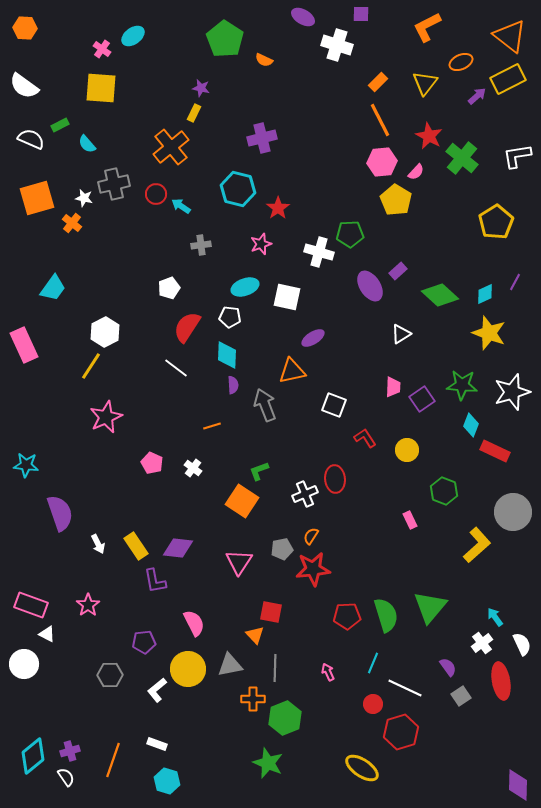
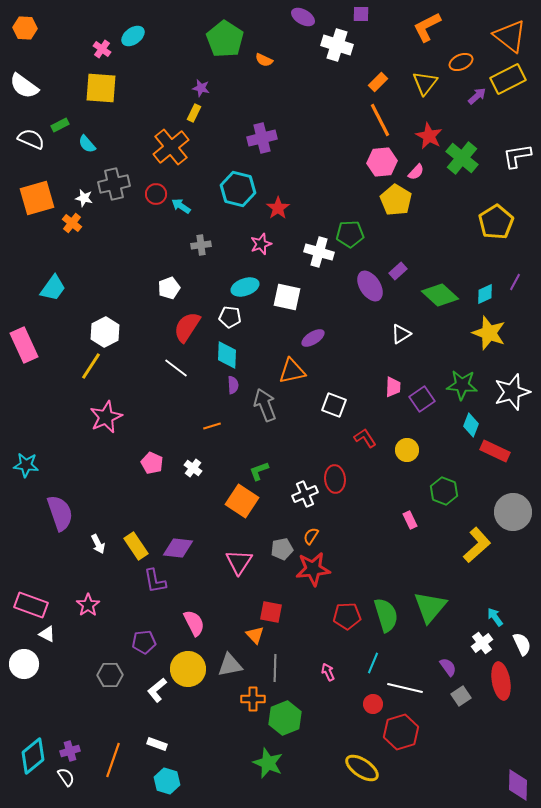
white line at (405, 688): rotated 12 degrees counterclockwise
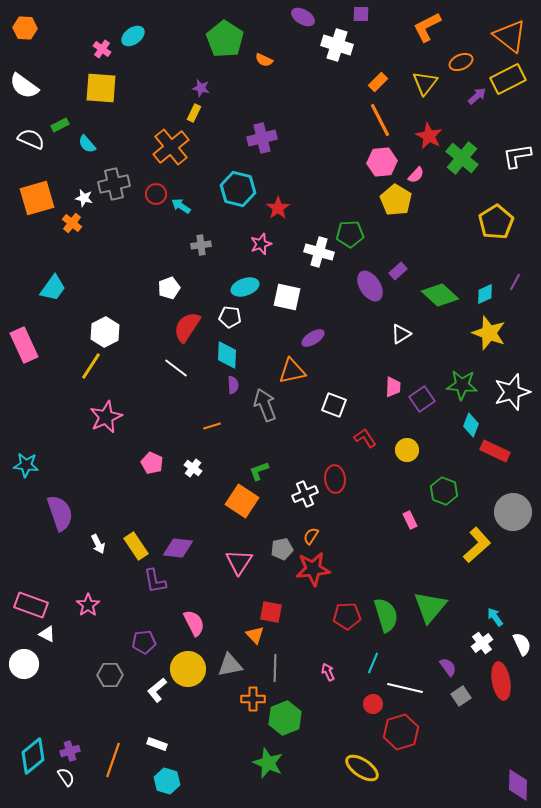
pink semicircle at (416, 172): moved 3 px down
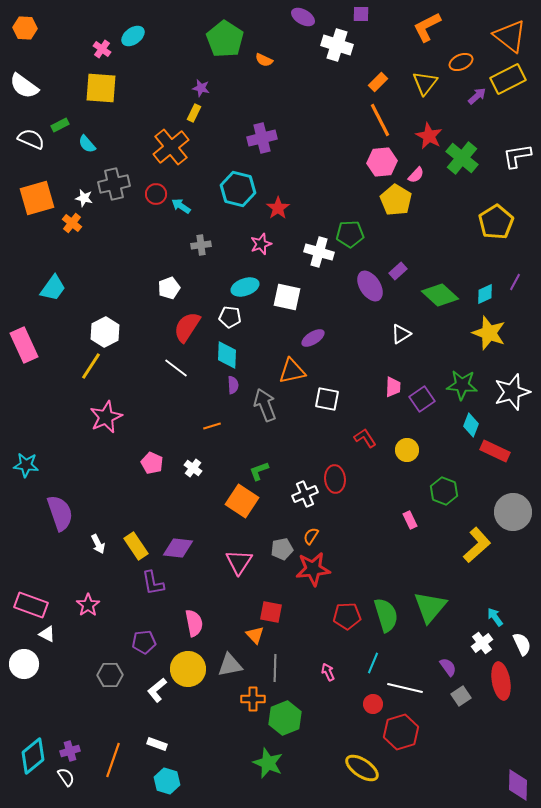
white square at (334, 405): moved 7 px left, 6 px up; rotated 10 degrees counterclockwise
purple L-shape at (155, 581): moved 2 px left, 2 px down
pink semicircle at (194, 623): rotated 16 degrees clockwise
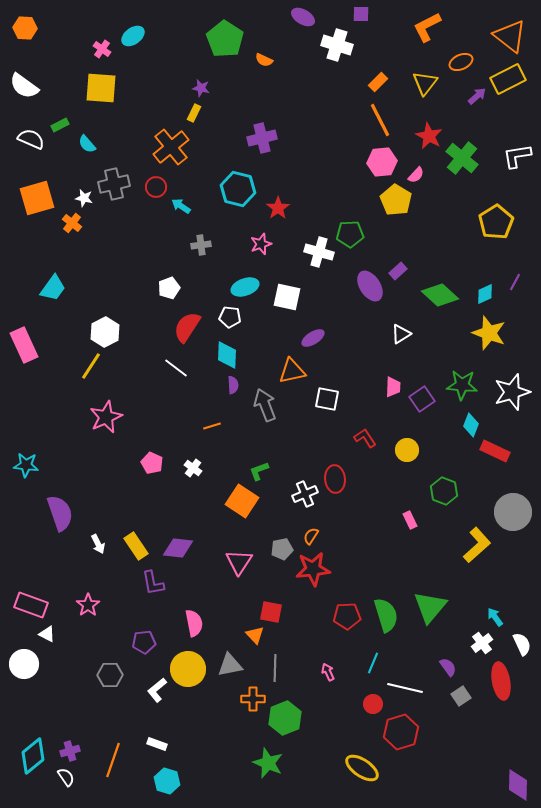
red circle at (156, 194): moved 7 px up
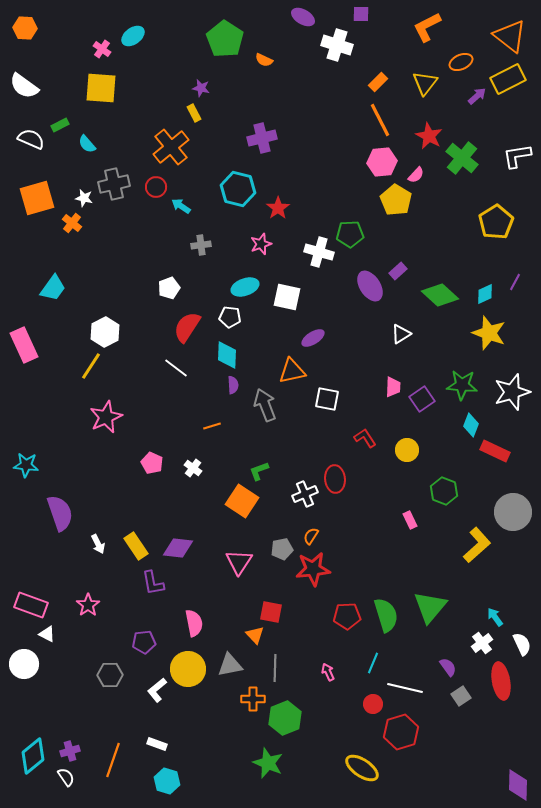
yellow rectangle at (194, 113): rotated 54 degrees counterclockwise
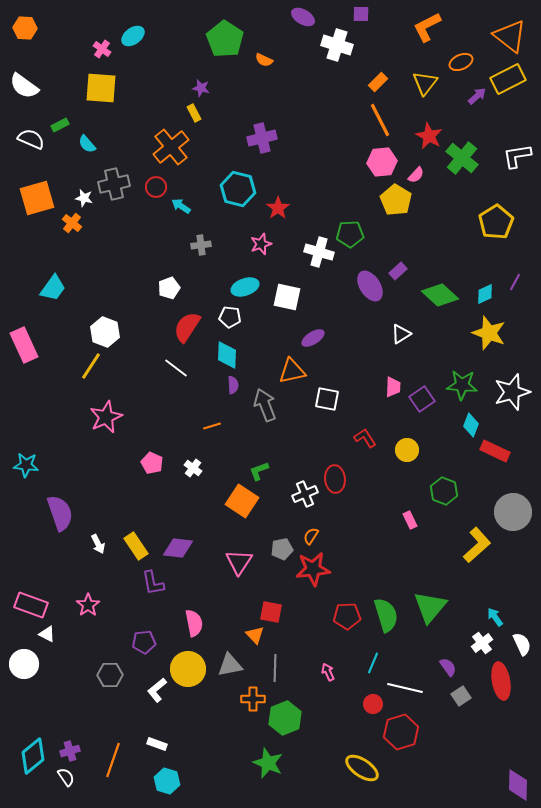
white hexagon at (105, 332): rotated 12 degrees counterclockwise
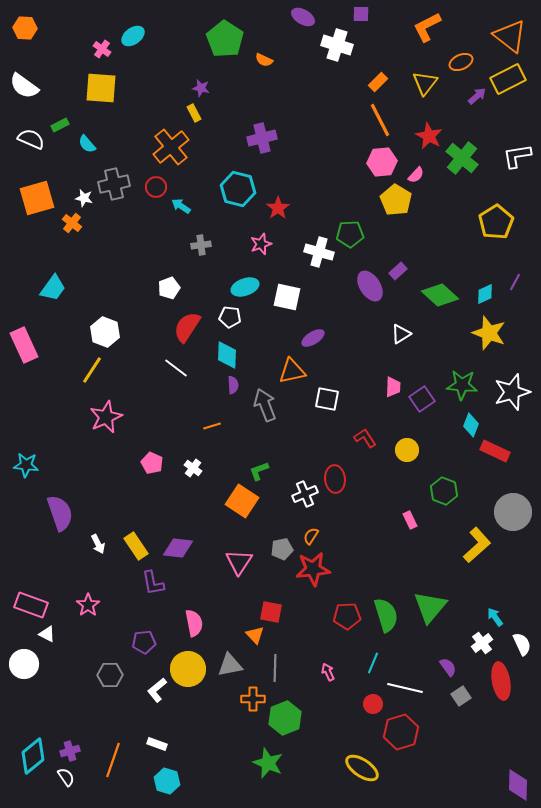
yellow line at (91, 366): moved 1 px right, 4 px down
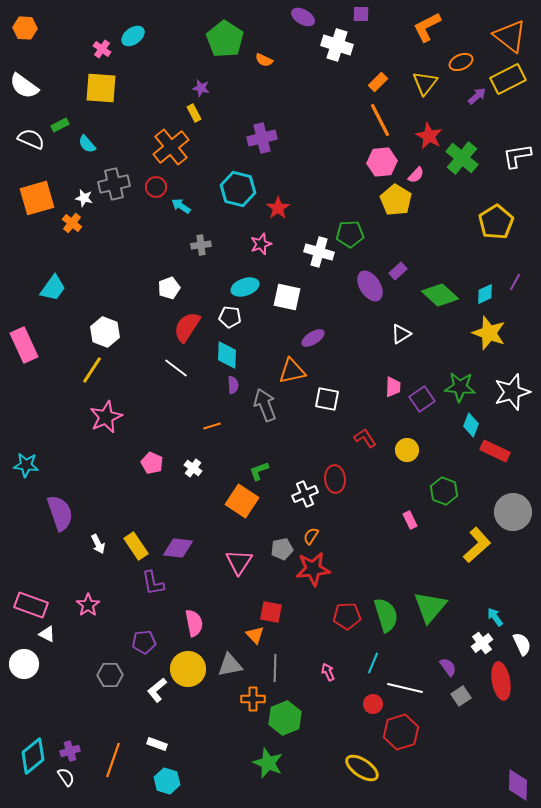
green star at (462, 385): moved 2 px left, 2 px down
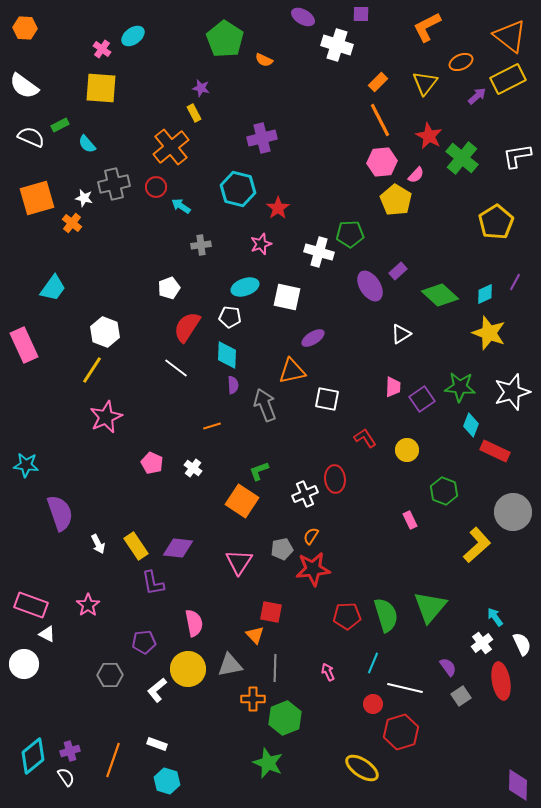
white semicircle at (31, 139): moved 2 px up
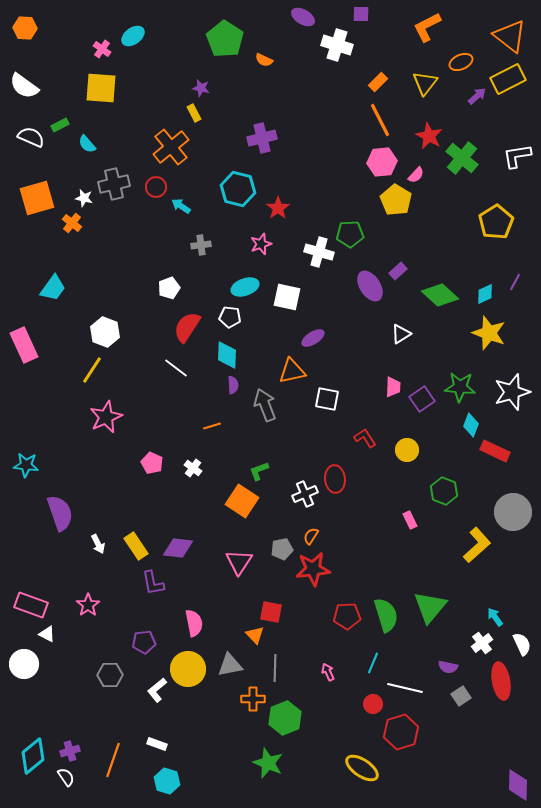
purple semicircle at (448, 667): rotated 138 degrees clockwise
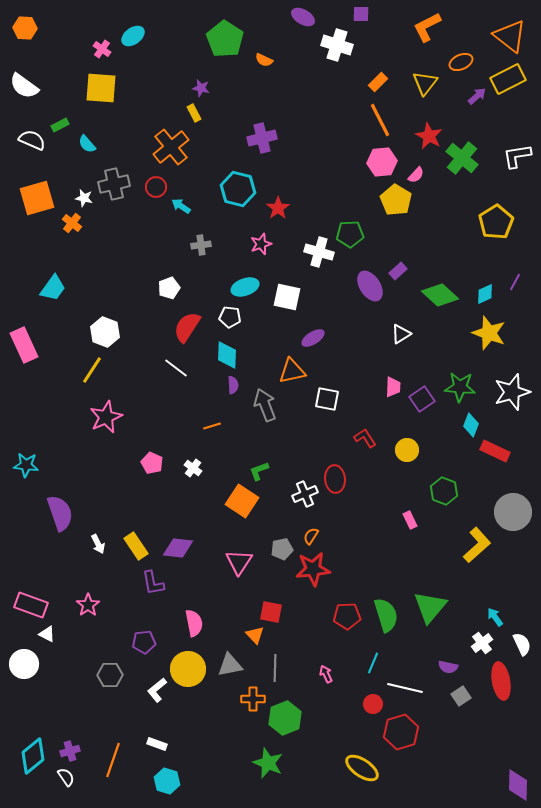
white semicircle at (31, 137): moved 1 px right, 3 px down
pink arrow at (328, 672): moved 2 px left, 2 px down
